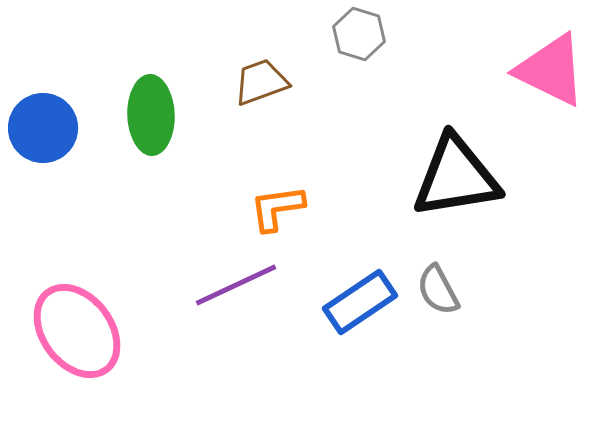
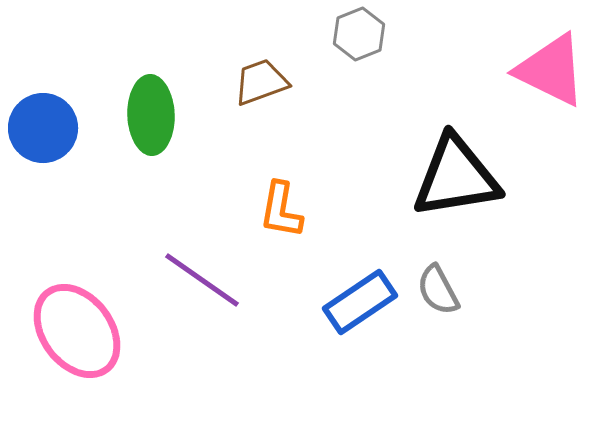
gray hexagon: rotated 21 degrees clockwise
orange L-shape: moved 4 px right, 2 px down; rotated 72 degrees counterclockwise
purple line: moved 34 px left, 5 px up; rotated 60 degrees clockwise
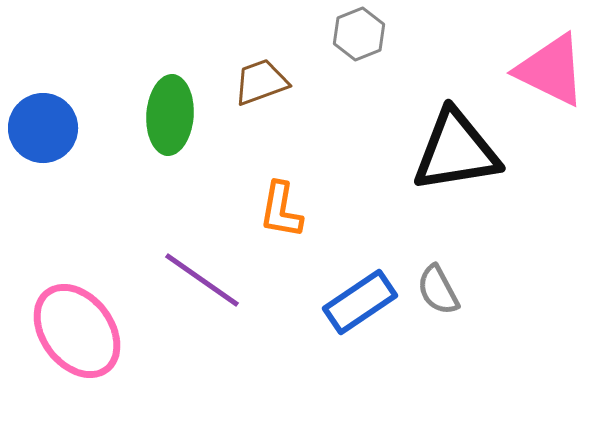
green ellipse: moved 19 px right; rotated 6 degrees clockwise
black triangle: moved 26 px up
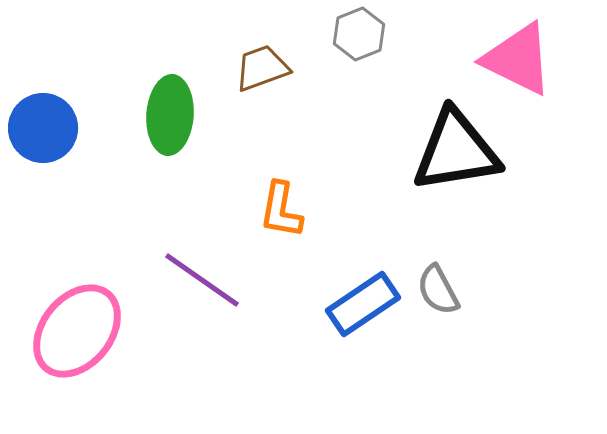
pink triangle: moved 33 px left, 11 px up
brown trapezoid: moved 1 px right, 14 px up
blue rectangle: moved 3 px right, 2 px down
pink ellipse: rotated 76 degrees clockwise
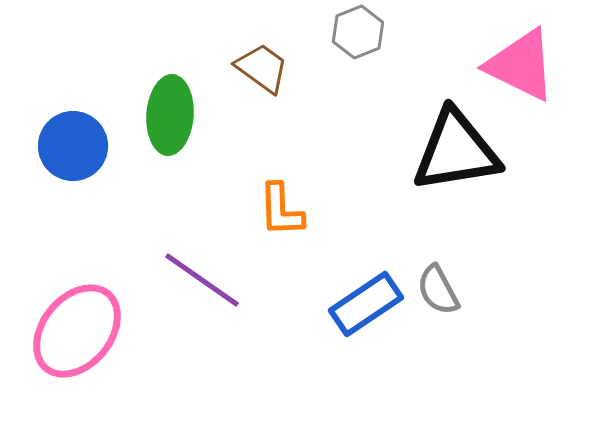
gray hexagon: moved 1 px left, 2 px up
pink triangle: moved 3 px right, 6 px down
brown trapezoid: rotated 56 degrees clockwise
blue circle: moved 30 px right, 18 px down
orange L-shape: rotated 12 degrees counterclockwise
blue rectangle: moved 3 px right
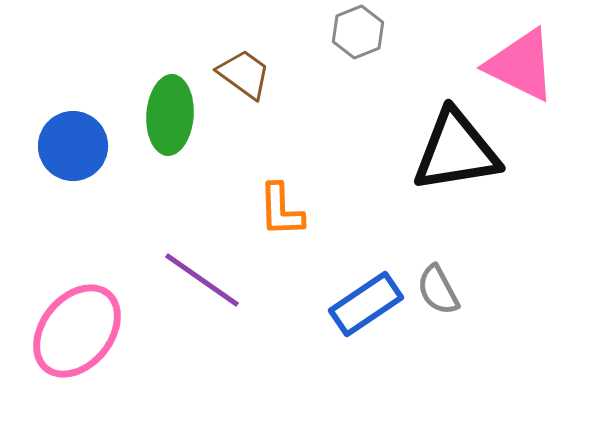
brown trapezoid: moved 18 px left, 6 px down
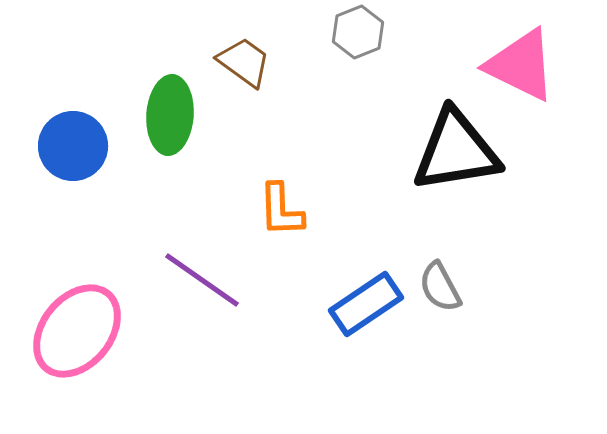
brown trapezoid: moved 12 px up
gray semicircle: moved 2 px right, 3 px up
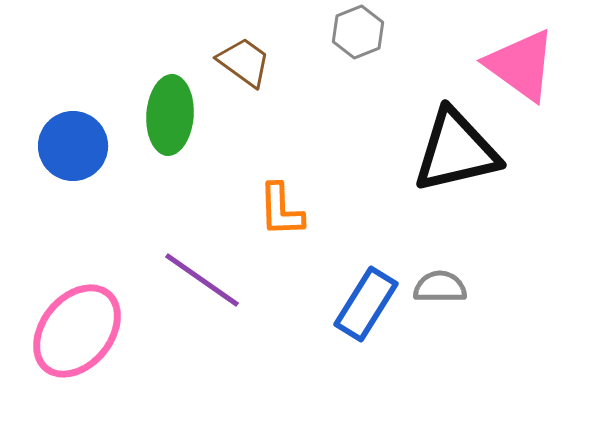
pink triangle: rotated 10 degrees clockwise
black triangle: rotated 4 degrees counterclockwise
gray semicircle: rotated 118 degrees clockwise
blue rectangle: rotated 24 degrees counterclockwise
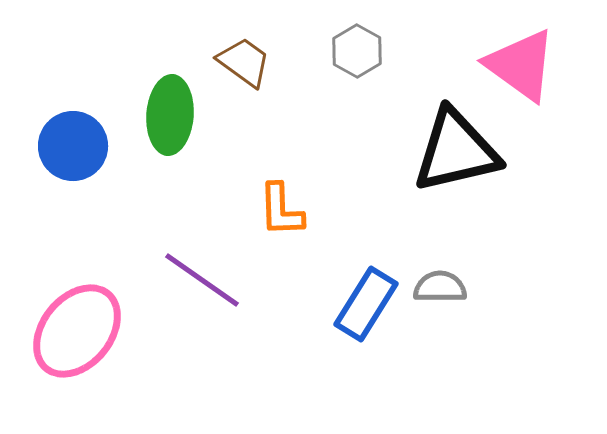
gray hexagon: moved 1 px left, 19 px down; rotated 9 degrees counterclockwise
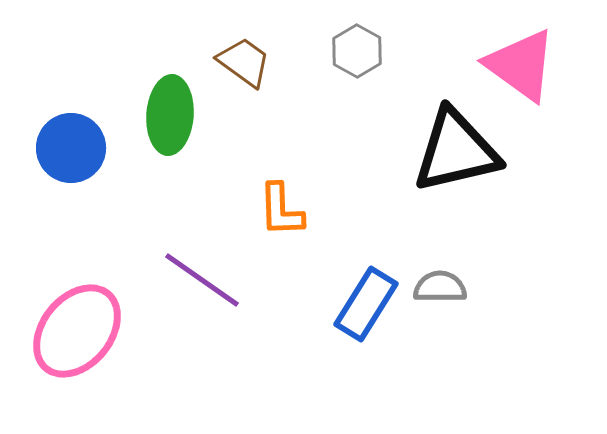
blue circle: moved 2 px left, 2 px down
